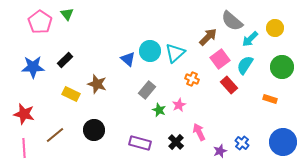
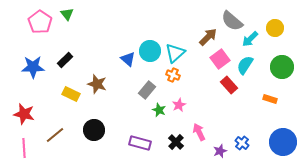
orange cross: moved 19 px left, 4 px up
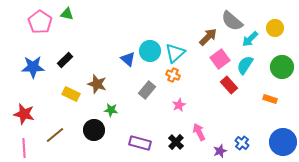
green triangle: rotated 40 degrees counterclockwise
green star: moved 48 px left; rotated 16 degrees counterclockwise
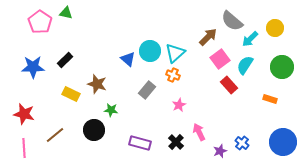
green triangle: moved 1 px left, 1 px up
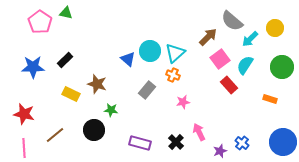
pink star: moved 4 px right, 3 px up; rotated 16 degrees clockwise
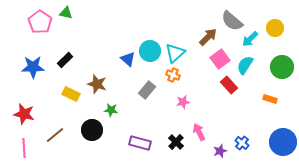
black circle: moved 2 px left
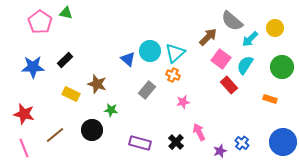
pink square: moved 1 px right; rotated 18 degrees counterclockwise
pink line: rotated 18 degrees counterclockwise
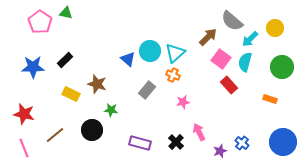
cyan semicircle: moved 3 px up; rotated 18 degrees counterclockwise
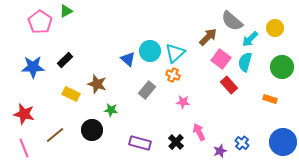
green triangle: moved 2 px up; rotated 40 degrees counterclockwise
pink star: rotated 16 degrees clockwise
